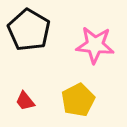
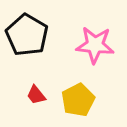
black pentagon: moved 2 px left, 5 px down
red trapezoid: moved 11 px right, 6 px up
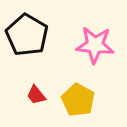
yellow pentagon: rotated 16 degrees counterclockwise
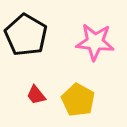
black pentagon: moved 1 px left
pink star: moved 3 px up
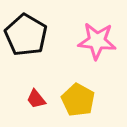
pink star: moved 2 px right, 1 px up
red trapezoid: moved 4 px down
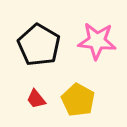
black pentagon: moved 13 px right, 10 px down
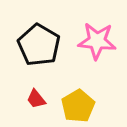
yellow pentagon: moved 6 px down; rotated 12 degrees clockwise
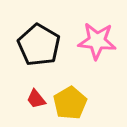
yellow pentagon: moved 8 px left, 3 px up
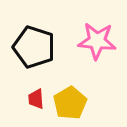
black pentagon: moved 5 px left, 2 px down; rotated 12 degrees counterclockwise
red trapezoid: rotated 35 degrees clockwise
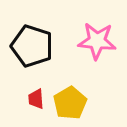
black pentagon: moved 2 px left, 1 px up
